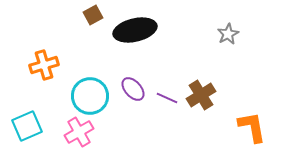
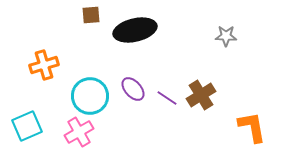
brown square: moved 2 px left; rotated 24 degrees clockwise
gray star: moved 2 px left, 2 px down; rotated 30 degrees clockwise
purple line: rotated 10 degrees clockwise
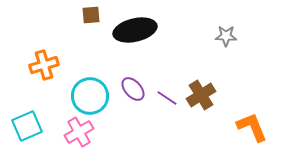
orange L-shape: rotated 12 degrees counterclockwise
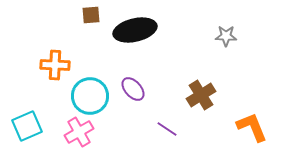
orange cross: moved 11 px right; rotated 20 degrees clockwise
purple line: moved 31 px down
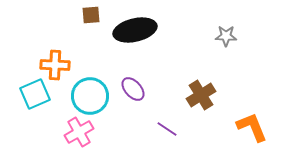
cyan square: moved 8 px right, 32 px up
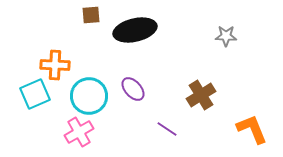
cyan circle: moved 1 px left
orange L-shape: moved 2 px down
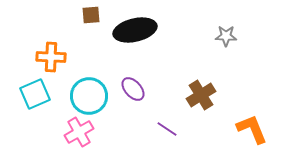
orange cross: moved 4 px left, 8 px up
